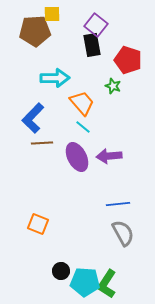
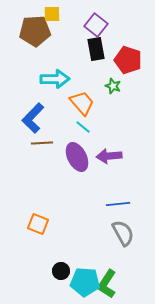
black rectangle: moved 4 px right, 4 px down
cyan arrow: moved 1 px down
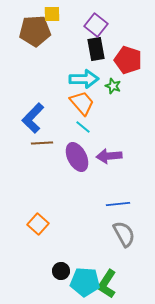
cyan arrow: moved 29 px right
orange square: rotated 20 degrees clockwise
gray semicircle: moved 1 px right, 1 px down
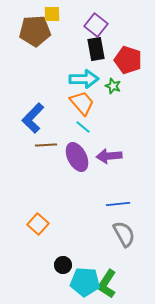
brown line: moved 4 px right, 2 px down
black circle: moved 2 px right, 6 px up
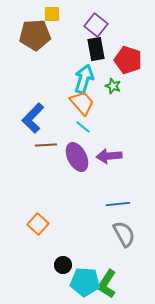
brown pentagon: moved 4 px down
cyan arrow: rotated 72 degrees counterclockwise
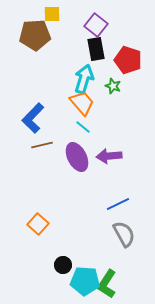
brown line: moved 4 px left; rotated 10 degrees counterclockwise
blue line: rotated 20 degrees counterclockwise
cyan pentagon: moved 1 px up
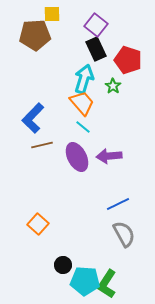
black rectangle: rotated 15 degrees counterclockwise
green star: rotated 14 degrees clockwise
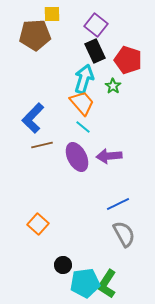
black rectangle: moved 1 px left, 2 px down
cyan pentagon: moved 2 px down; rotated 12 degrees counterclockwise
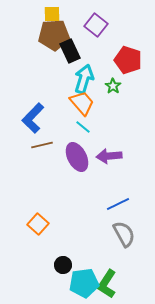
brown pentagon: moved 19 px right
black rectangle: moved 25 px left
cyan pentagon: moved 1 px left
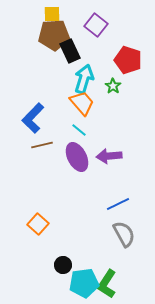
cyan line: moved 4 px left, 3 px down
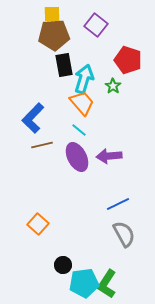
black rectangle: moved 6 px left, 14 px down; rotated 15 degrees clockwise
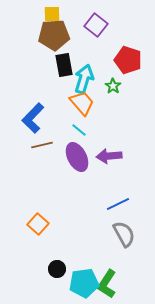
black circle: moved 6 px left, 4 px down
